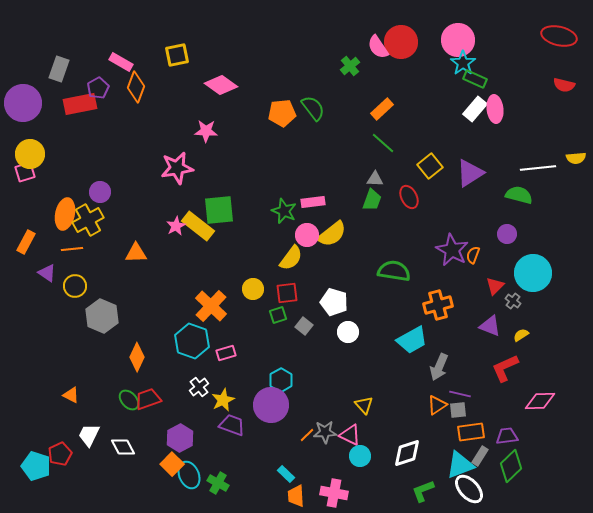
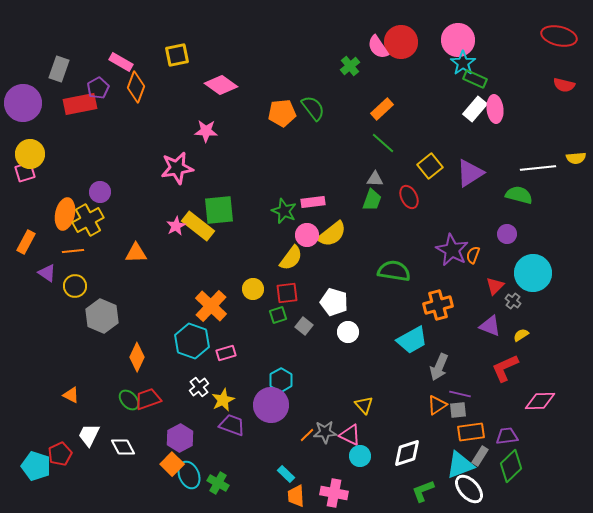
orange line at (72, 249): moved 1 px right, 2 px down
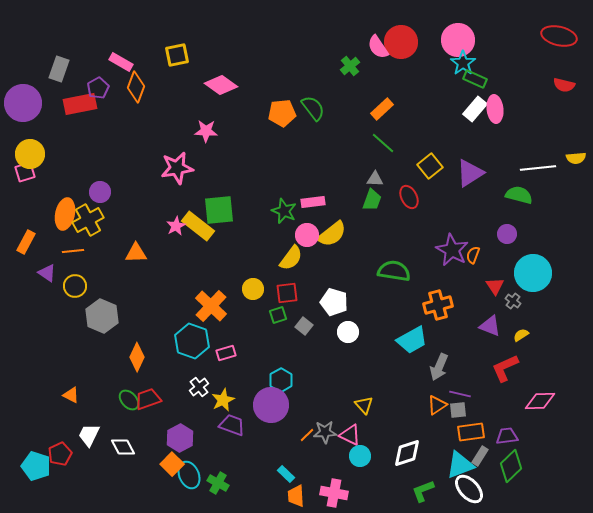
red triangle at (495, 286): rotated 18 degrees counterclockwise
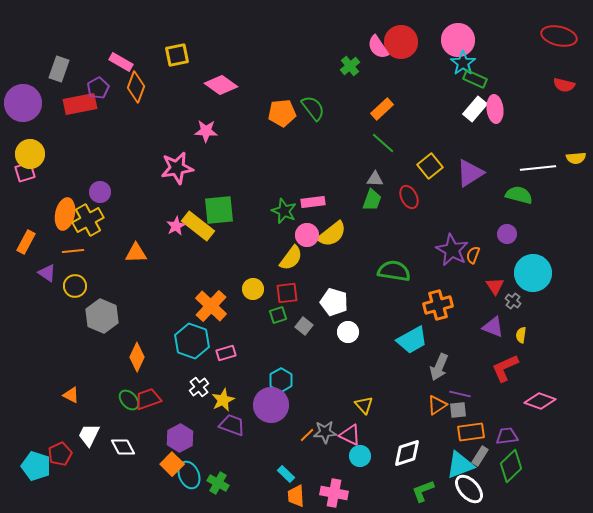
purple triangle at (490, 326): moved 3 px right, 1 px down
yellow semicircle at (521, 335): rotated 49 degrees counterclockwise
pink diamond at (540, 401): rotated 20 degrees clockwise
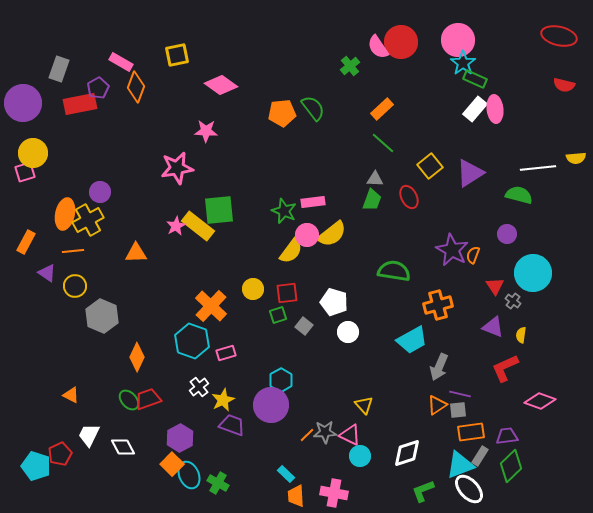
yellow circle at (30, 154): moved 3 px right, 1 px up
yellow semicircle at (291, 258): moved 7 px up
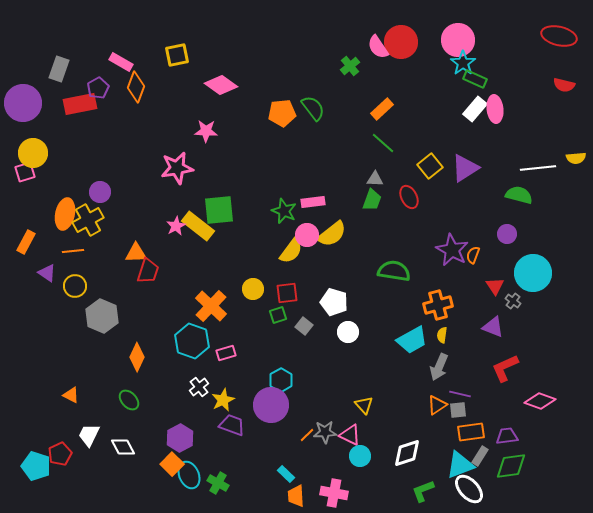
purple triangle at (470, 173): moved 5 px left, 5 px up
yellow semicircle at (521, 335): moved 79 px left
red trapezoid at (148, 399): moved 128 px up; rotated 128 degrees clockwise
green diamond at (511, 466): rotated 36 degrees clockwise
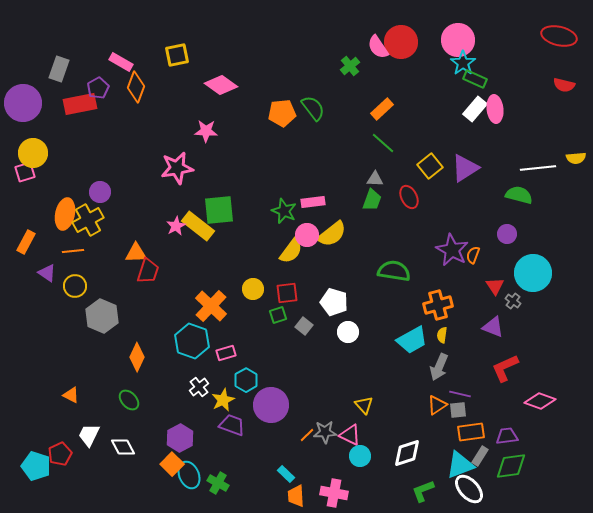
cyan hexagon at (281, 380): moved 35 px left
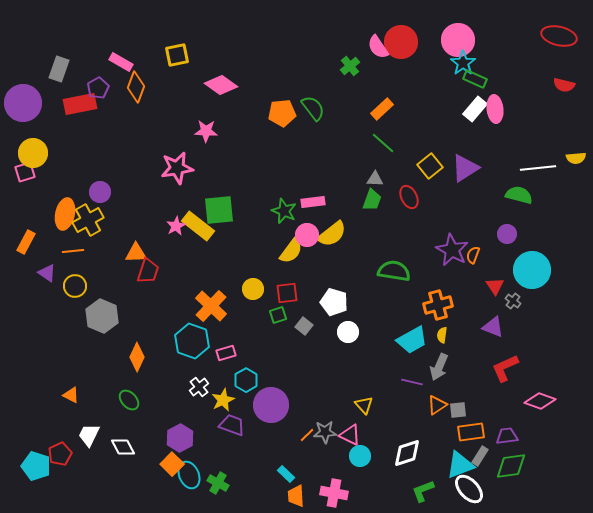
cyan circle at (533, 273): moved 1 px left, 3 px up
purple line at (460, 394): moved 48 px left, 12 px up
